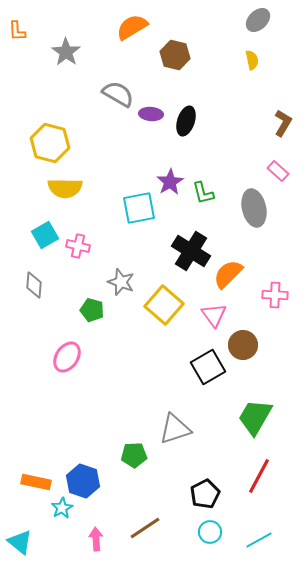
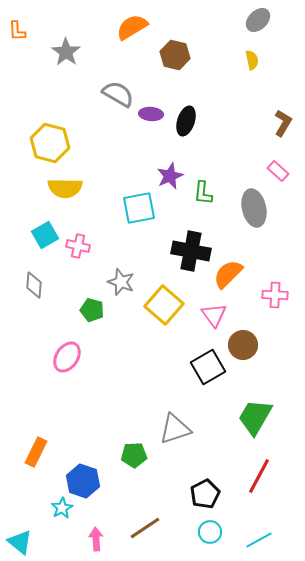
purple star at (170, 182): moved 6 px up; rotated 8 degrees clockwise
green L-shape at (203, 193): rotated 20 degrees clockwise
black cross at (191, 251): rotated 21 degrees counterclockwise
orange rectangle at (36, 482): moved 30 px up; rotated 76 degrees counterclockwise
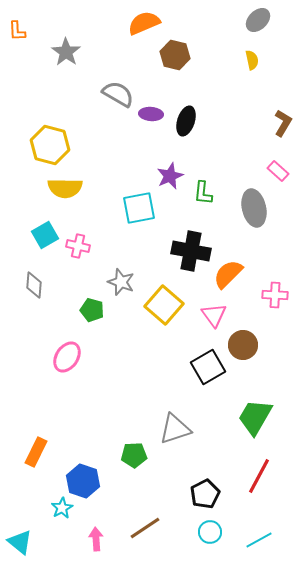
orange semicircle at (132, 27): moved 12 px right, 4 px up; rotated 8 degrees clockwise
yellow hexagon at (50, 143): moved 2 px down
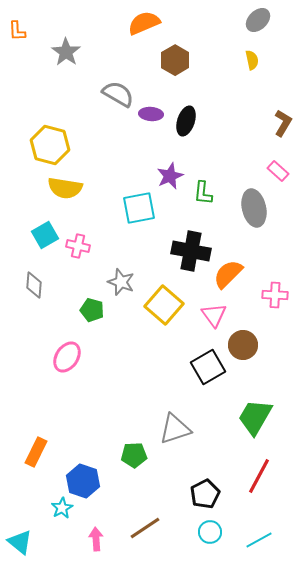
brown hexagon at (175, 55): moved 5 px down; rotated 16 degrees clockwise
yellow semicircle at (65, 188): rotated 8 degrees clockwise
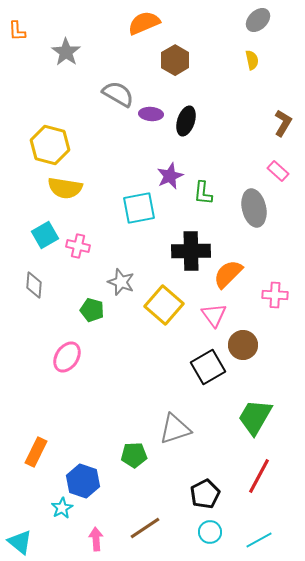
black cross at (191, 251): rotated 12 degrees counterclockwise
